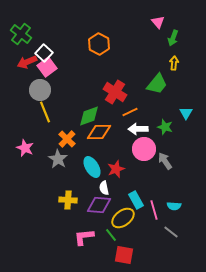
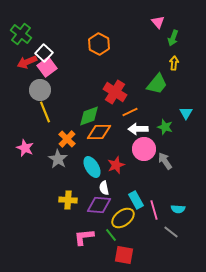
red star: moved 4 px up
cyan semicircle: moved 4 px right, 3 px down
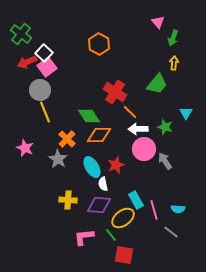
orange line: rotated 70 degrees clockwise
green diamond: rotated 75 degrees clockwise
orange diamond: moved 3 px down
white semicircle: moved 1 px left, 4 px up
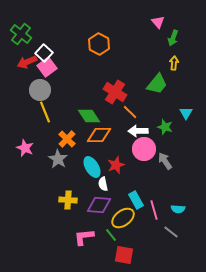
white arrow: moved 2 px down
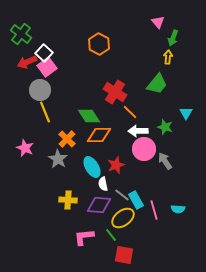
yellow arrow: moved 6 px left, 6 px up
gray line: moved 49 px left, 37 px up
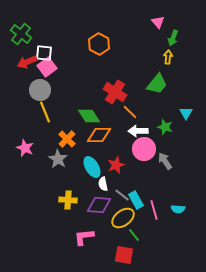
white square: rotated 36 degrees counterclockwise
green line: moved 23 px right
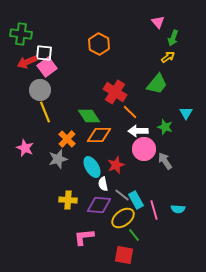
green cross: rotated 30 degrees counterclockwise
yellow arrow: rotated 48 degrees clockwise
gray star: rotated 24 degrees clockwise
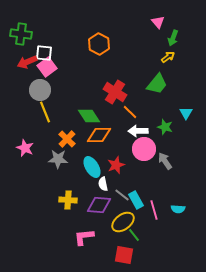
gray star: rotated 18 degrees clockwise
yellow ellipse: moved 4 px down
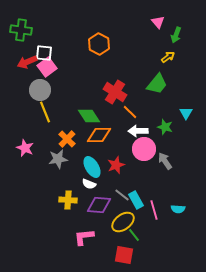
green cross: moved 4 px up
green arrow: moved 3 px right, 3 px up
gray star: rotated 12 degrees counterclockwise
white semicircle: moved 14 px left; rotated 56 degrees counterclockwise
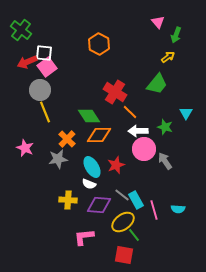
green cross: rotated 30 degrees clockwise
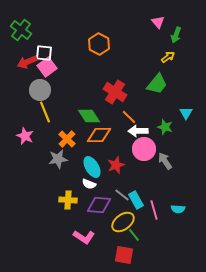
orange line: moved 1 px left, 5 px down
pink star: moved 12 px up
pink L-shape: rotated 140 degrees counterclockwise
